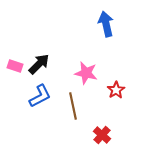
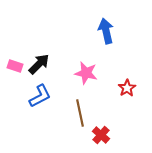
blue arrow: moved 7 px down
red star: moved 11 px right, 2 px up
brown line: moved 7 px right, 7 px down
red cross: moved 1 px left
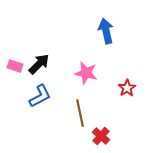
red cross: moved 1 px down
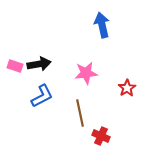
blue arrow: moved 4 px left, 6 px up
black arrow: rotated 35 degrees clockwise
pink star: rotated 20 degrees counterclockwise
blue L-shape: moved 2 px right
red cross: rotated 18 degrees counterclockwise
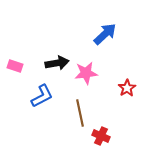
blue arrow: moved 3 px right, 9 px down; rotated 60 degrees clockwise
black arrow: moved 18 px right, 1 px up
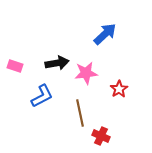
red star: moved 8 px left, 1 px down
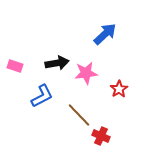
brown line: moved 1 px left, 2 px down; rotated 32 degrees counterclockwise
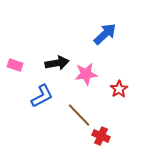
pink rectangle: moved 1 px up
pink star: moved 1 px down
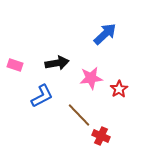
pink star: moved 5 px right, 4 px down
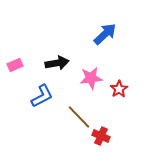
pink rectangle: rotated 42 degrees counterclockwise
brown line: moved 2 px down
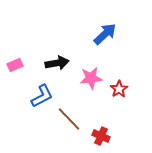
brown line: moved 10 px left, 2 px down
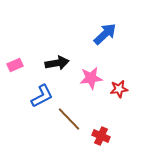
red star: rotated 24 degrees clockwise
